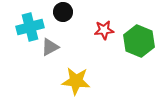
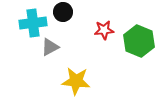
cyan cross: moved 3 px right, 4 px up; rotated 8 degrees clockwise
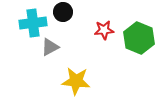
green hexagon: moved 3 px up
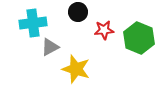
black circle: moved 15 px right
yellow star: moved 12 px up; rotated 12 degrees clockwise
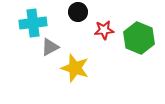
yellow star: moved 1 px left, 1 px up
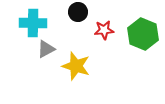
cyan cross: rotated 8 degrees clockwise
green hexagon: moved 4 px right, 4 px up
gray triangle: moved 4 px left, 2 px down
yellow star: moved 1 px right, 2 px up
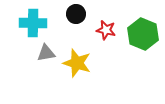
black circle: moved 2 px left, 2 px down
red star: moved 2 px right; rotated 18 degrees clockwise
gray triangle: moved 4 px down; rotated 18 degrees clockwise
yellow star: moved 1 px right, 3 px up
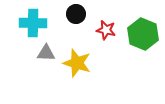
gray triangle: rotated 12 degrees clockwise
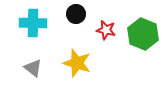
gray triangle: moved 13 px left, 15 px down; rotated 36 degrees clockwise
